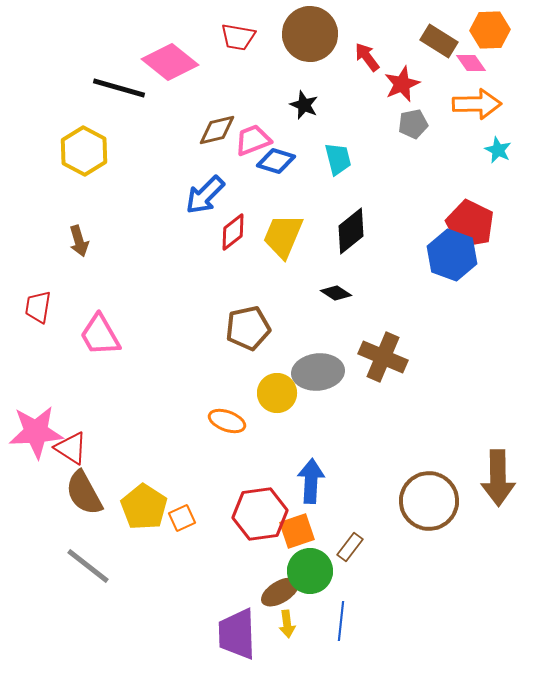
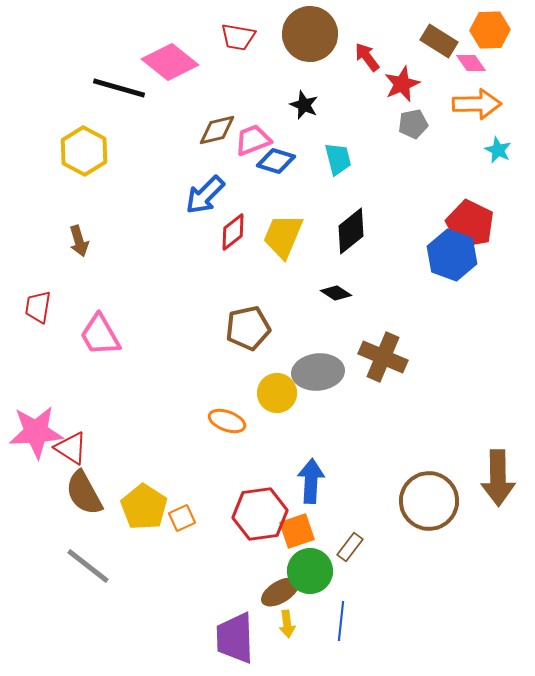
purple trapezoid at (237, 634): moved 2 px left, 4 px down
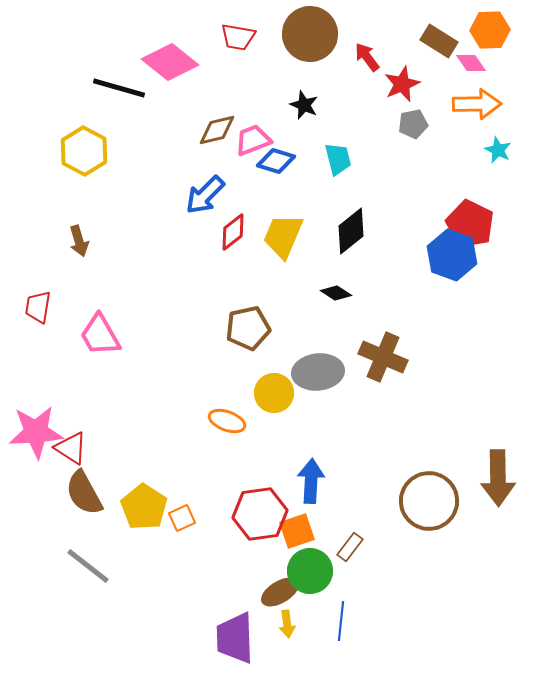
yellow circle at (277, 393): moved 3 px left
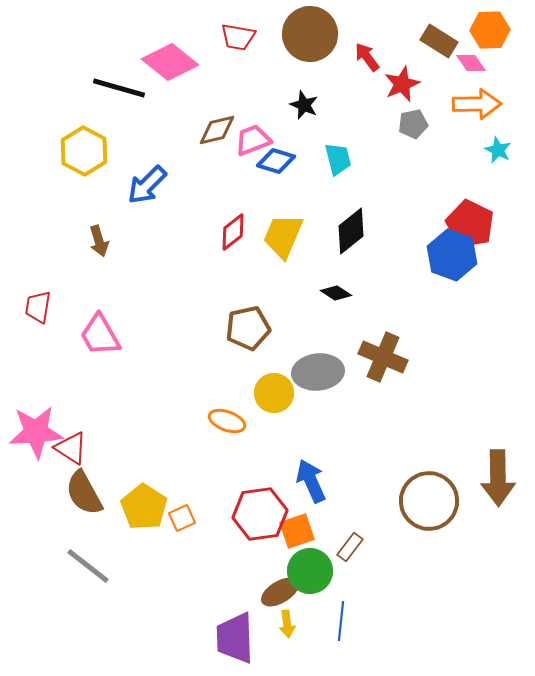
blue arrow at (205, 195): moved 58 px left, 10 px up
brown arrow at (79, 241): moved 20 px right
blue arrow at (311, 481): rotated 27 degrees counterclockwise
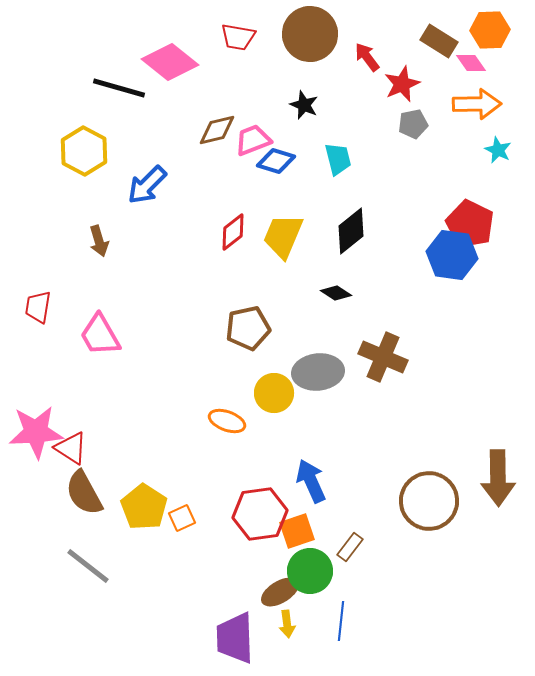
blue hexagon at (452, 255): rotated 12 degrees counterclockwise
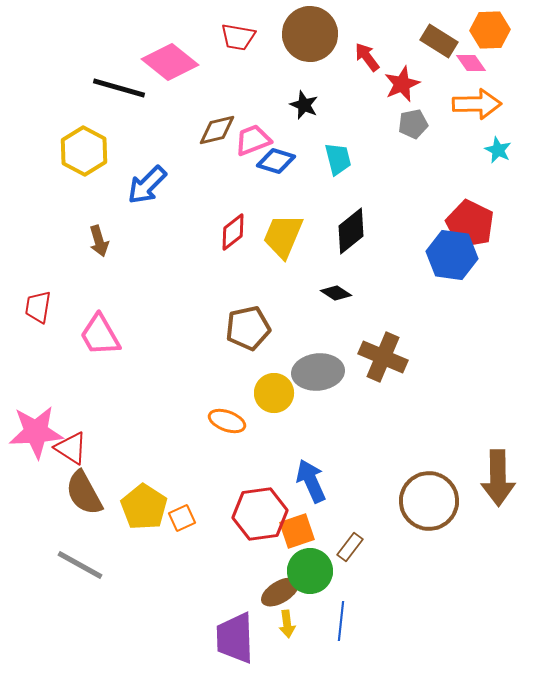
gray line at (88, 566): moved 8 px left, 1 px up; rotated 9 degrees counterclockwise
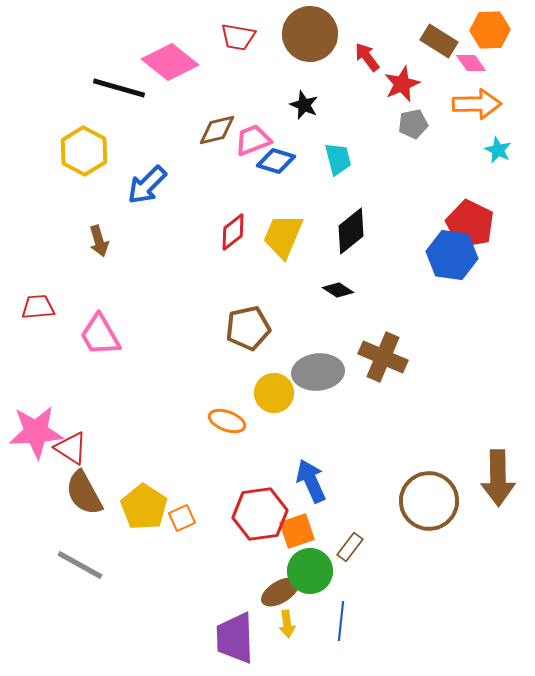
black diamond at (336, 293): moved 2 px right, 3 px up
red trapezoid at (38, 307): rotated 76 degrees clockwise
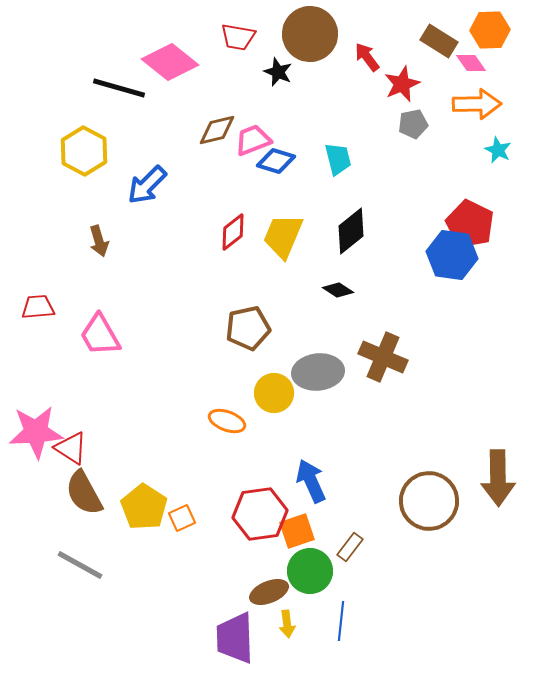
black star at (304, 105): moved 26 px left, 33 px up
brown ellipse at (280, 592): moved 11 px left; rotated 9 degrees clockwise
